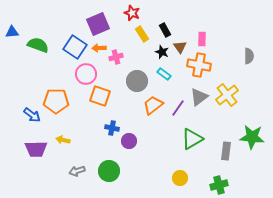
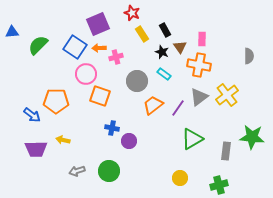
green semicircle: rotated 65 degrees counterclockwise
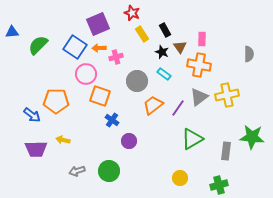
gray semicircle: moved 2 px up
yellow cross: rotated 25 degrees clockwise
blue cross: moved 8 px up; rotated 24 degrees clockwise
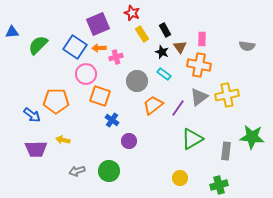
gray semicircle: moved 2 px left, 8 px up; rotated 98 degrees clockwise
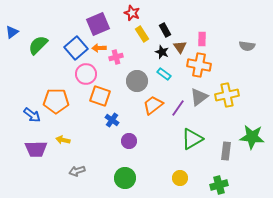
blue triangle: rotated 32 degrees counterclockwise
blue square: moved 1 px right, 1 px down; rotated 15 degrees clockwise
green circle: moved 16 px right, 7 px down
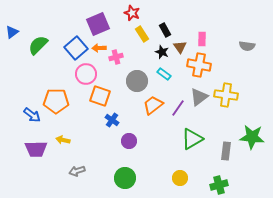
yellow cross: moved 1 px left; rotated 20 degrees clockwise
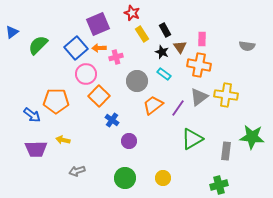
orange square: moved 1 px left; rotated 25 degrees clockwise
yellow circle: moved 17 px left
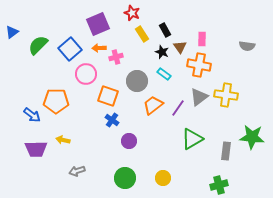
blue square: moved 6 px left, 1 px down
orange square: moved 9 px right; rotated 25 degrees counterclockwise
